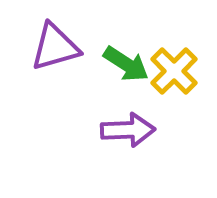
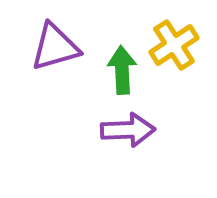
green arrow: moved 4 px left, 6 px down; rotated 126 degrees counterclockwise
yellow cross: moved 26 px up; rotated 12 degrees clockwise
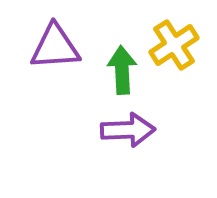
purple triangle: rotated 12 degrees clockwise
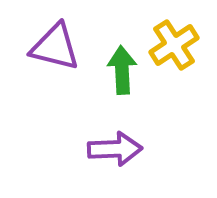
purple triangle: rotated 18 degrees clockwise
purple arrow: moved 13 px left, 19 px down
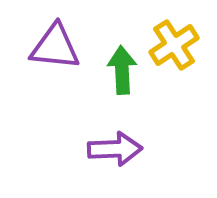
purple triangle: rotated 8 degrees counterclockwise
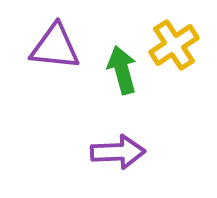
green arrow: rotated 12 degrees counterclockwise
purple arrow: moved 3 px right, 3 px down
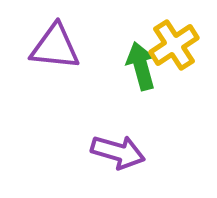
green arrow: moved 19 px right, 4 px up
purple arrow: rotated 18 degrees clockwise
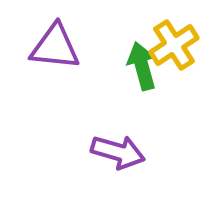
green arrow: moved 1 px right
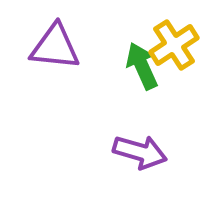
green arrow: rotated 9 degrees counterclockwise
purple arrow: moved 22 px right
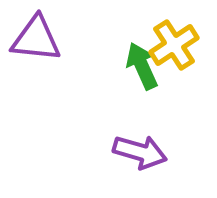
purple triangle: moved 19 px left, 8 px up
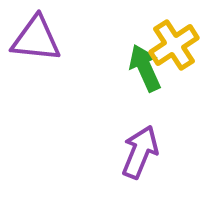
green arrow: moved 3 px right, 2 px down
purple arrow: rotated 84 degrees counterclockwise
